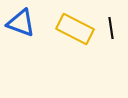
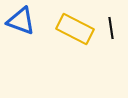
blue triangle: moved 2 px up
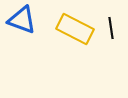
blue triangle: moved 1 px right, 1 px up
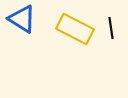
blue triangle: moved 1 px up; rotated 12 degrees clockwise
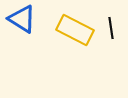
yellow rectangle: moved 1 px down
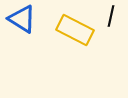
black line: moved 12 px up; rotated 20 degrees clockwise
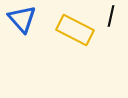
blue triangle: rotated 16 degrees clockwise
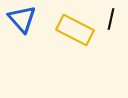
black line: moved 3 px down
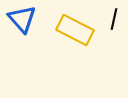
black line: moved 3 px right
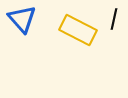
yellow rectangle: moved 3 px right
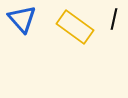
yellow rectangle: moved 3 px left, 3 px up; rotated 9 degrees clockwise
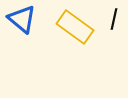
blue triangle: rotated 8 degrees counterclockwise
